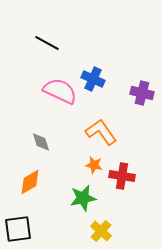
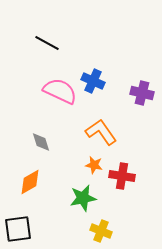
blue cross: moved 2 px down
yellow cross: rotated 20 degrees counterclockwise
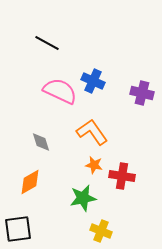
orange L-shape: moved 9 px left
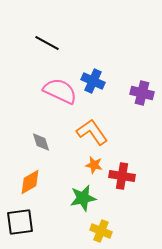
black square: moved 2 px right, 7 px up
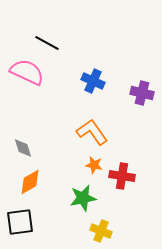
pink semicircle: moved 33 px left, 19 px up
gray diamond: moved 18 px left, 6 px down
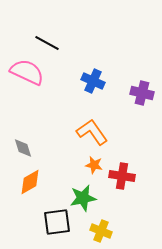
black square: moved 37 px right
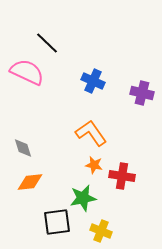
black line: rotated 15 degrees clockwise
orange L-shape: moved 1 px left, 1 px down
orange diamond: rotated 24 degrees clockwise
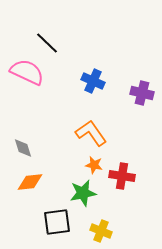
green star: moved 5 px up
